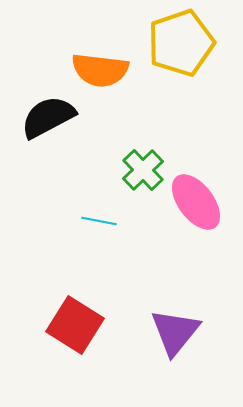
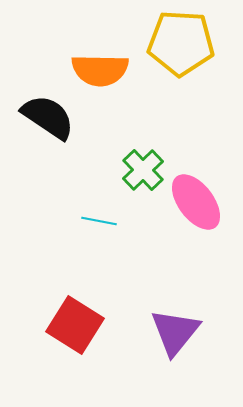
yellow pentagon: rotated 22 degrees clockwise
orange semicircle: rotated 6 degrees counterclockwise
black semicircle: rotated 62 degrees clockwise
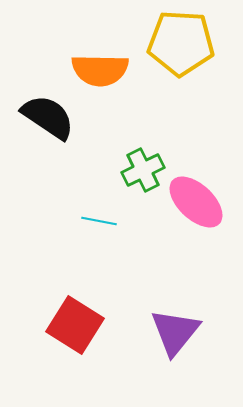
green cross: rotated 18 degrees clockwise
pink ellipse: rotated 10 degrees counterclockwise
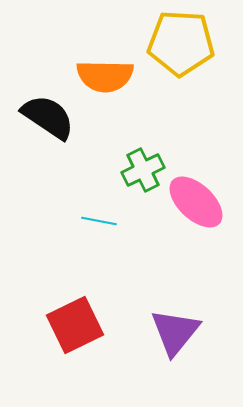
orange semicircle: moved 5 px right, 6 px down
red square: rotated 32 degrees clockwise
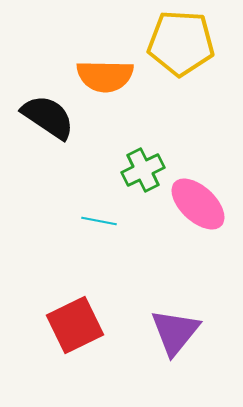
pink ellipse: moved 2 px right, 2 px down
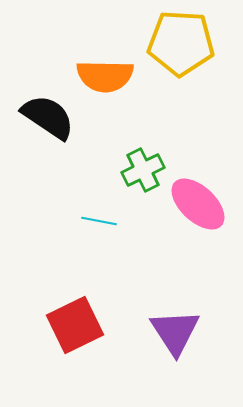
purple triangle: rotated 12 degrees counterclockwise
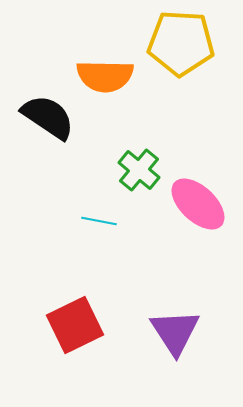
green cross: moved 4 px left; rotated 24 degrees counterclockwise
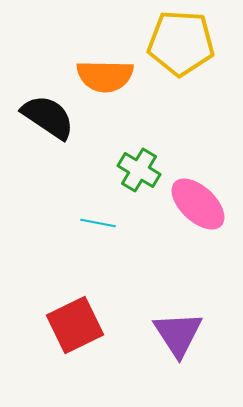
green cross: rotated 9 degrees counterclockwise
cyan line: moved 1 px left, 2 px down
purple triangle: moved 3 px right, 2 px down
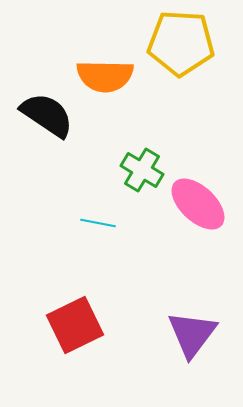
black semicircle: moved 1 px left, 2 px up
green cross: moved 3 px right
purple triangle: moved 14 px right; rotated 10 degrees clockwise
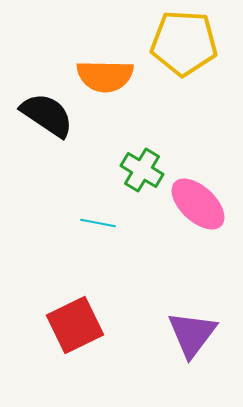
yellow pentagon: moved 3 px right
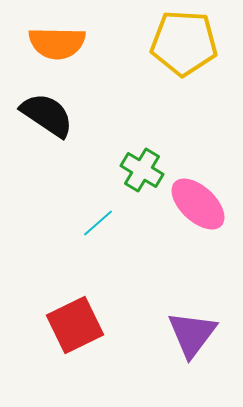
orange semicircle: moved 48 px left, 33 px up
cyan line: rotated 52 degrees counterclockwise
